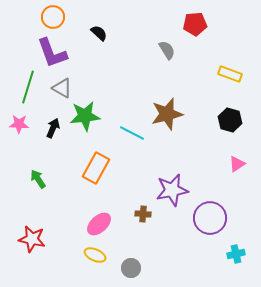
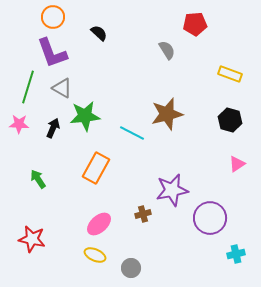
brown cross: rotated 21 degrees counterclockwise
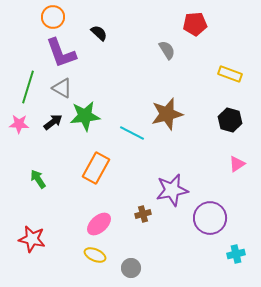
purple L-shape: moved 9 px right
black arrow: moved 6 px up; rotated 30 degrees clockwise
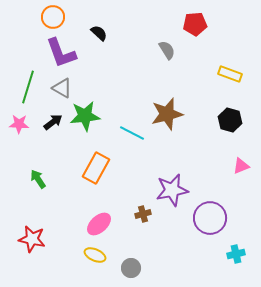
pink triangle: moved 4 px right, 2 px down; rotated 12 degrees clockwise
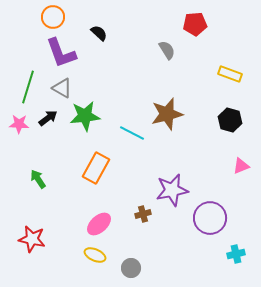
black arrow: moved 5 px left, 4 px up
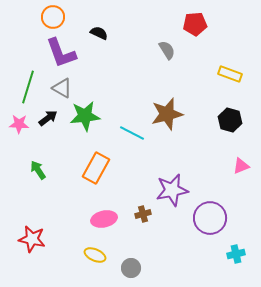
black semicircle: rotated 18 degrees counterclockwise
green arrow: moved 9 px up
pink ellipse: moved 5 px right, 5 px up; rotated 30 degrees clockwise
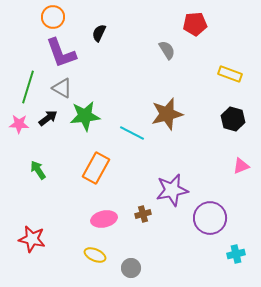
black semicircle: rotated 90 degrees counterclockwise
black hexagon: moved 3 px right, 1 px up
